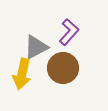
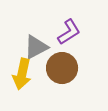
purple L-shape: rotated 16 degrees clockwise
brown circle: moved 1 px left
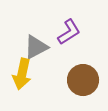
brown circle: moved 21 px right, 12 px down
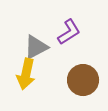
yellow arrow: moved 4 px right
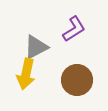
purple L-shape: moved 5 px right, 3 px up
brown circle: moved 6 px left
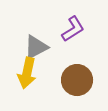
purple L-shape: moved 1 px left
yellow arrow: moved 1 px right, 1 px up
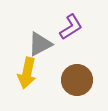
purple L-shape: moved 2 px left, 2 px up
gray triangle: moved 4 px right, 3 px up
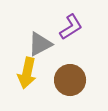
brown circle: moved 7 px left
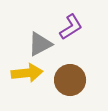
yellow arrow: rotated 108 degrees counterclockwise
